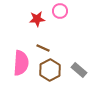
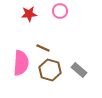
red star: moved 8 px left, 5 px up
brown hexagon: rotated 15 degrees counterclockwise
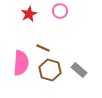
red star: rotated 21 degrees counterclockwise
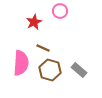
red star: moved 5 px right, 8 px down
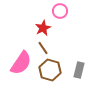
red star: moved 9 px right, 6 px down
brown line: rotated 32 degrees clockwise
pink semicircle: rotated 30 degrees clockwise
gray rectangle: rotated 63 degrees clockwise
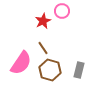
pink circle: moved 2 px right
red star: moved 7 px up
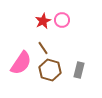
pink circle: moved 9 px down
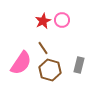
gray rectangle: moved 5 px up
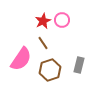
brown line: moved 5 px up
pink semicircle: moved 4 px up
brown hexagon: rotated 25 degrees clockwise
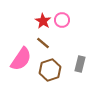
red star: rotated 14 degrees counterclockwise
brown line: rotated 16 degrees counterclockwise
gray rectangle: moved 1 px right, 1 px up
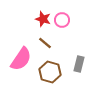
red star: moved 2 px up; rotated 14 degrees counterclockwise
brown line: moved 2 px right
gray rectangle: moved 1 px left
brown hexagon: moved 2 px down; rotated 25 degrees counterclockwise
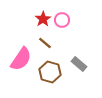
red star: rotated 21 degrees clockwise
gray rectangle: rotated 63 degrees counterclockwise
